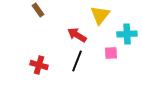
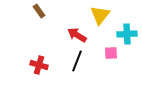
brown rectangle: moved 1 px right, 1 px down
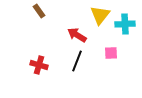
cyan cross: moved 2 px left, 10 px up
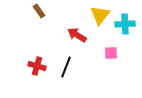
black line: moved 11 px left, 6 px down
red cross: moved 2 px left, 1 px down
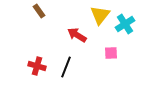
cyan cross: rotated 30 degrees counterclockwise
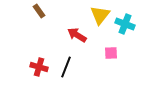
cyan cross: rotated 36 degrees counterclockwise
red cross: moved 2 px right, 1 px down
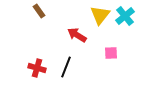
cyan cross: moved 8 px up; rotated 30 degrees clockwise
red cross: moved 2 px left, 1 px down
